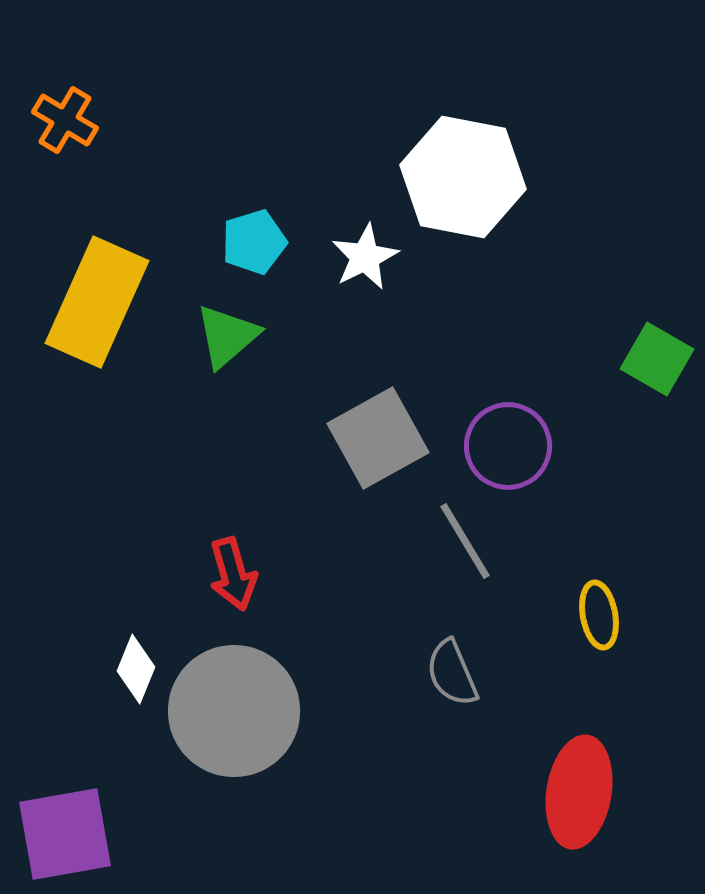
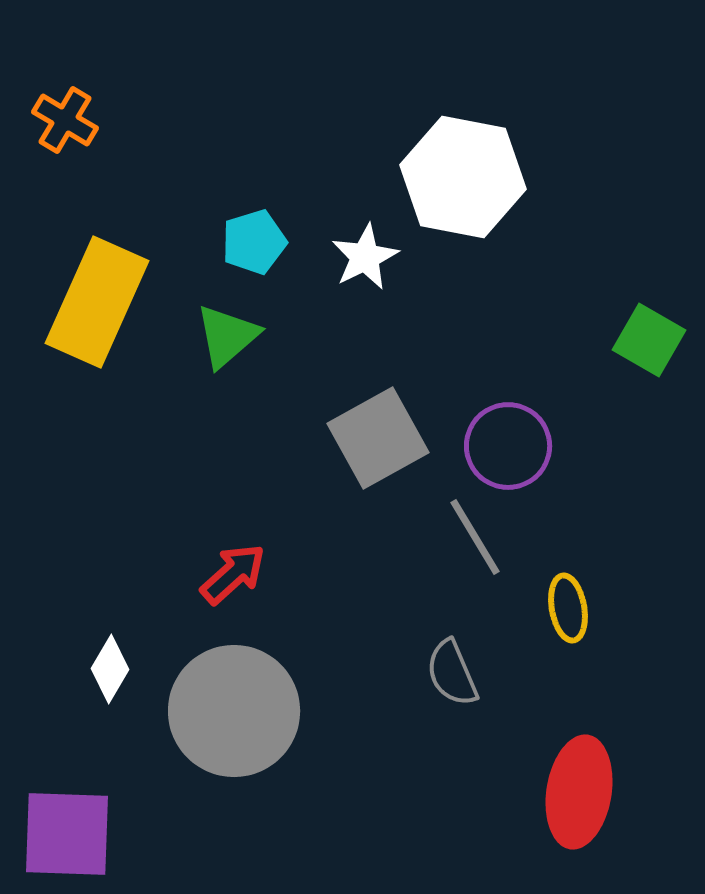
green square: moved 8 px left, 19 px up
gray line: moved 10 px right, 4 px up
red arrow: rotated 116 degrees counterclockwise
yellow ellipse: moved 31 px left, 7 px up
white diamond: moved 26 px left; rotated 8 degrees clockwise
purple square: moved 2 px right; rotated 12 degrees clockwise
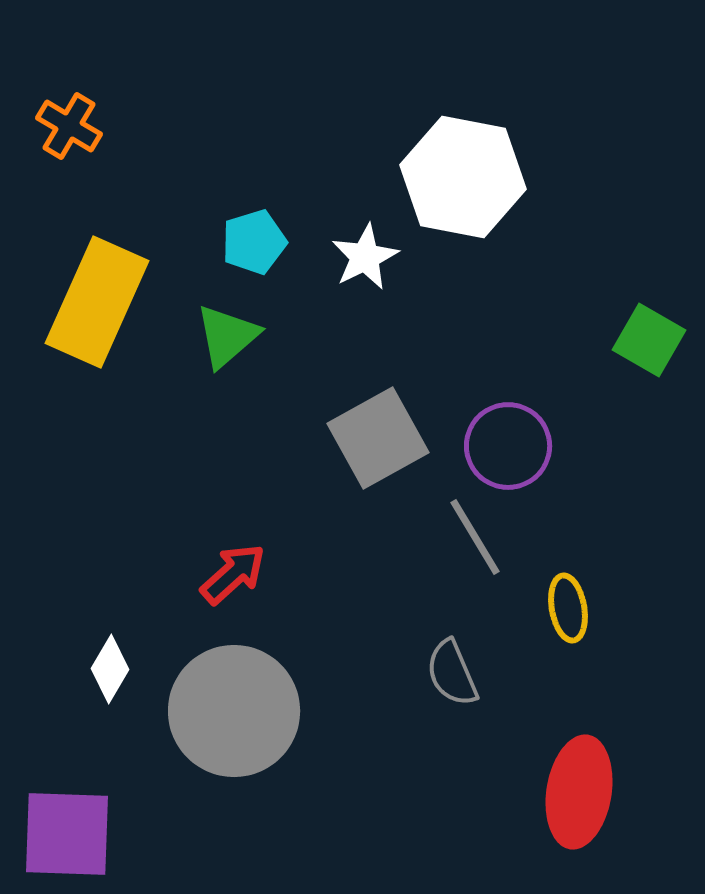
orange cross: moved 4 px right, 6 px down
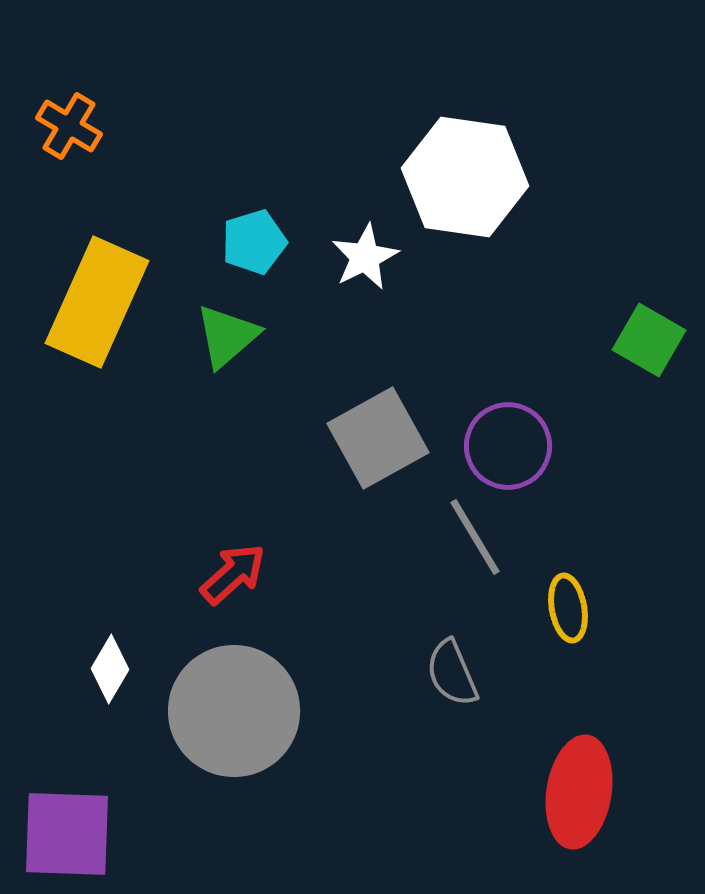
white hexagon: moved 2 px right; rotated 3 degrees counterclockwise
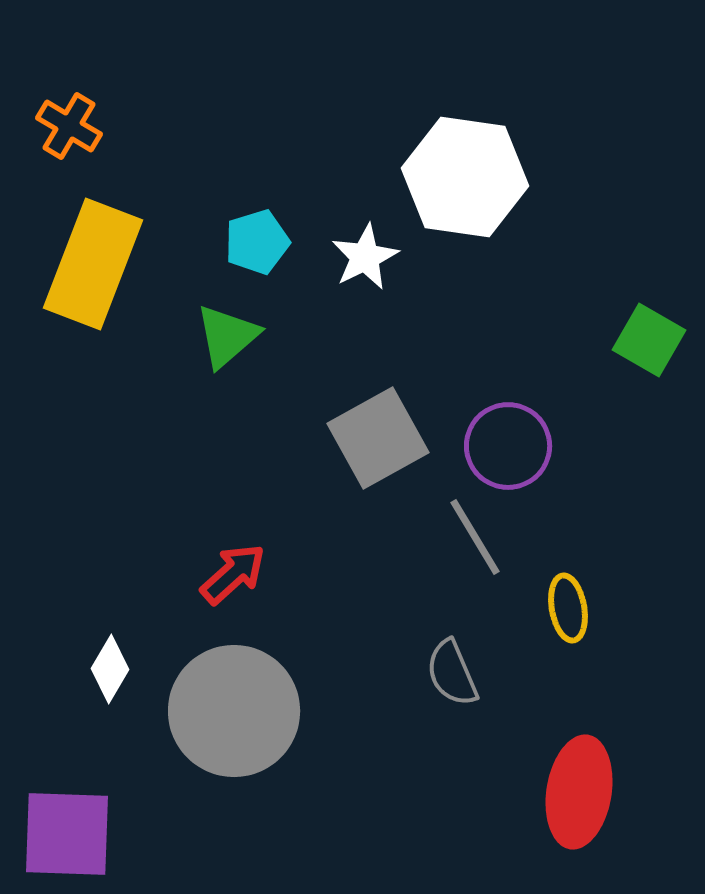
cyan pentagon: moved 3 px right
yellow rectangle: moved 4 px left, 38 px up; rotated 3 degrees counterclockwise
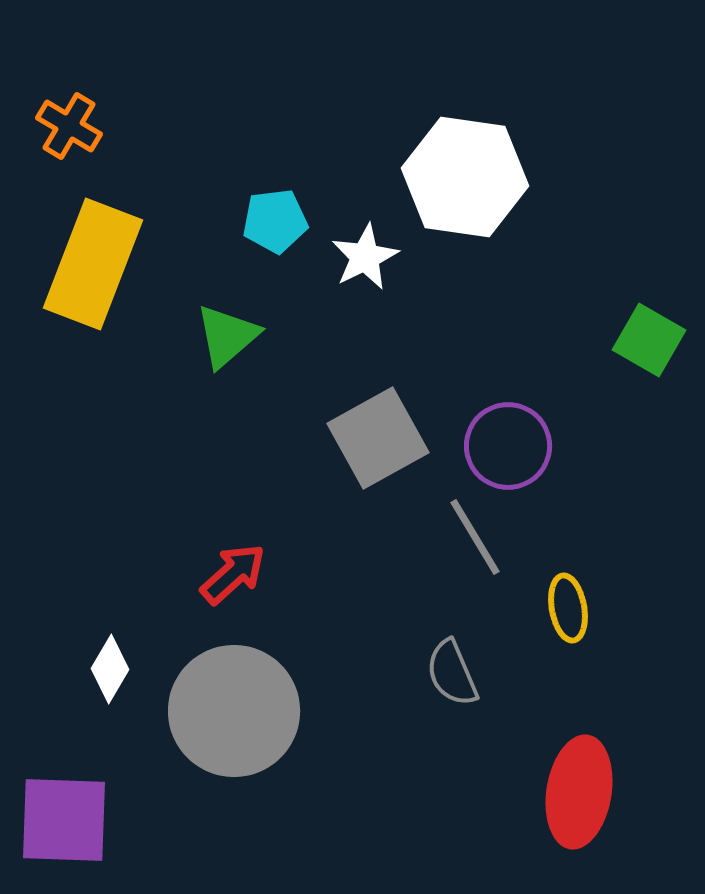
cyan pentagon: moved 18 px right, 21 px up; rotated 10 degrees clockwise
purple square: moved 3 px left, 14 px up
